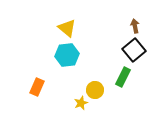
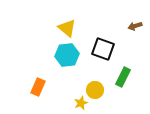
brown arrow: rotated 96 degrees counterclockwise
black square: moved 31 px left, 1 px up; rotated 30 degrees counterclockwise
orange rectangle: moved 1 px right
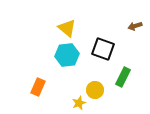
yellow star: moved 2 px left
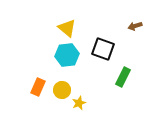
yellow circle: moved 33 px left
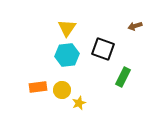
yellow triangle: rotated 24 degrees clockwise
orange rectangle: rotated 60 degrees clockwise
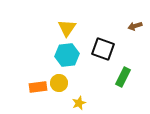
yellow circle: moved 3 px left, 7 px up
